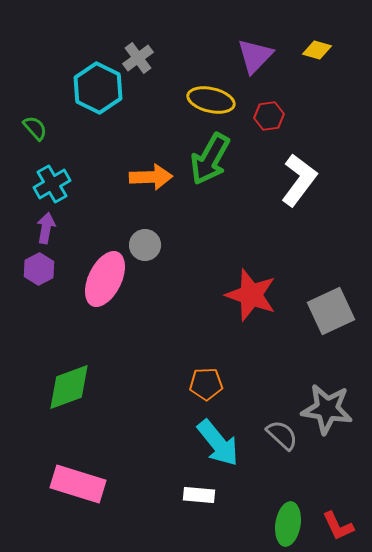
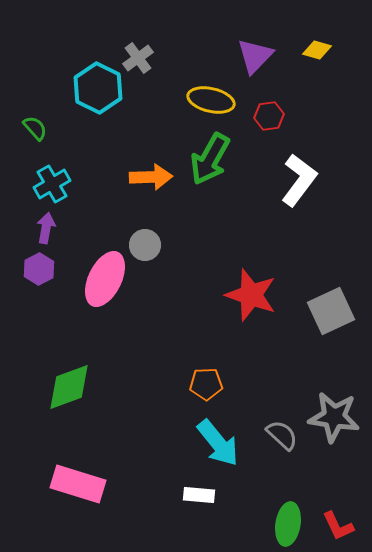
gray star: moved 7 px right, 8 px down
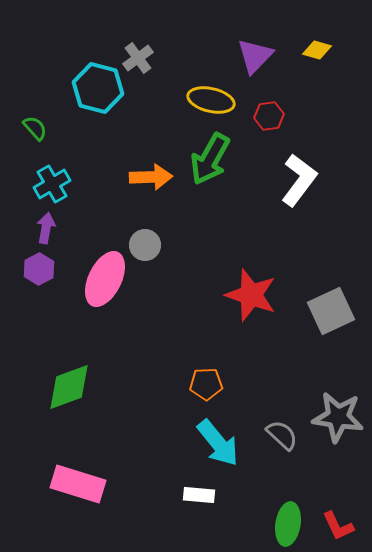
cyan hexagon: rotated 12 degrees counterclockwise
gray star: moved 4 px right
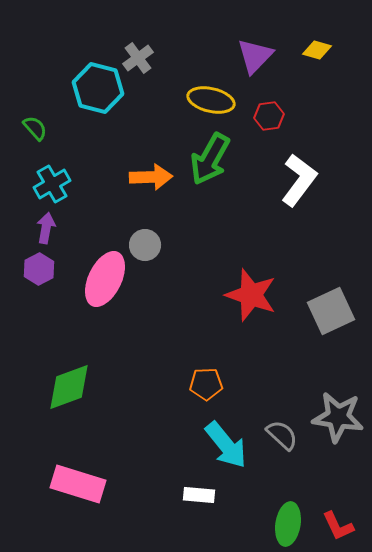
cyan arrow: moved 8 px right, 2 px down
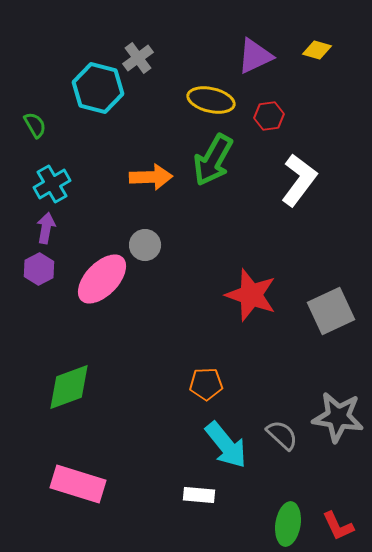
purple triangle: rotated 21 degrees clockwise
green semicircle: moved 3 px up; rotated 12 degrees clockwise
green arrow: moved 3 px right, 1 px down
pink ellipse: moved 3 px left; rotated 18 degrees clockwise
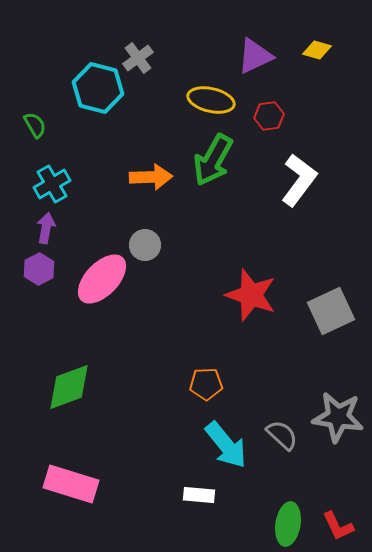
pink rectangle: moved 7 px left
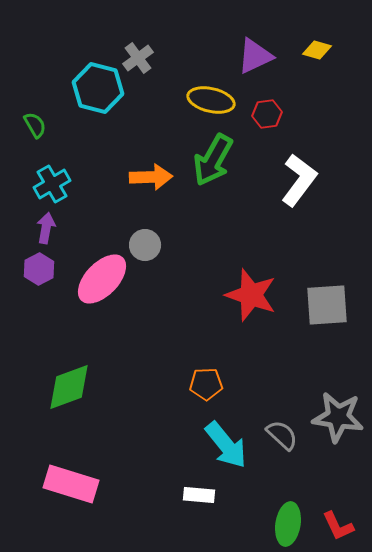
red hexagon: moved 2 px left, 2 px up
gray square: moved 4 px left, 6 px up; rotated 21 degrees clockwise
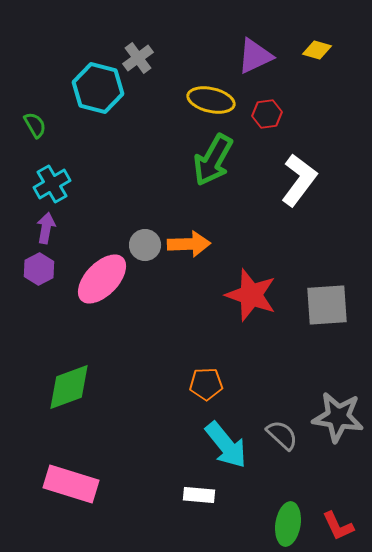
orange arrow: moved 38 px right, 67 px down
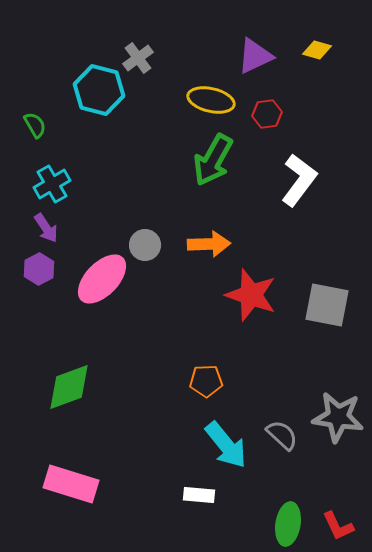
cyan hexagon: moved 1 px right, 2 px down
purple arrow: rotated 136 degrees clockwise
orange arrow: moved 20 px right
gray square: rotated 15 degrees clockwise
orange pentagon: moved 3 px up
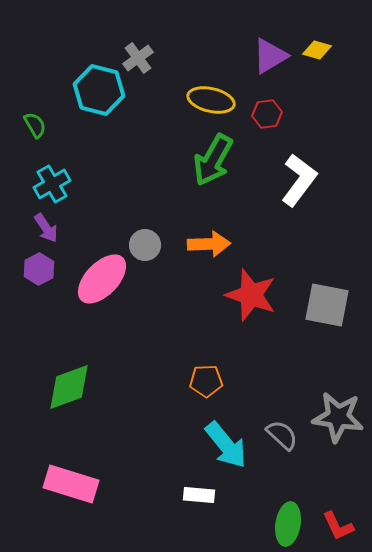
purple triangle: moved 15 px right; rotated 6 degrees counterclockwise
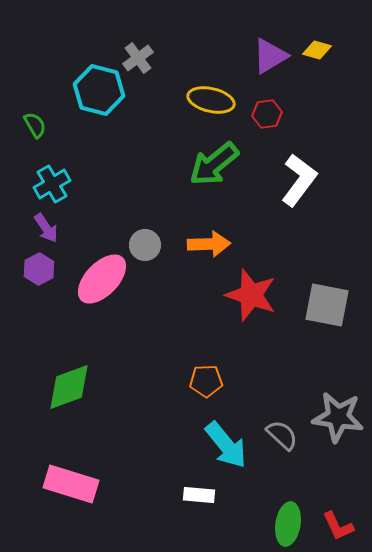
green arrow: moved 1 px right, 4 px down; rotated 22 degrees clockwise
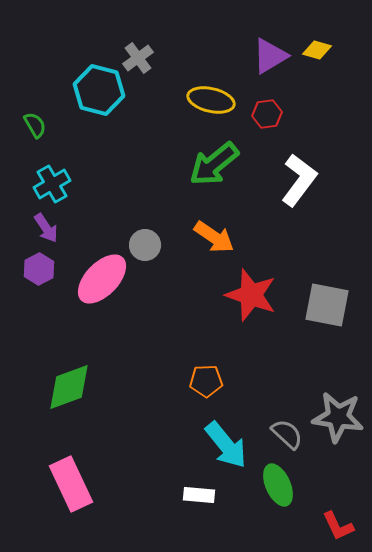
orange arrow: moved 5 px right, 7 px up; rotated 36 degrees clockwise
gray semicircle: moved 5 px right, 1 px up
pink rectangle: rotated 48 degrees clockwise
green ellipse: moved 10 px left, 39 px up; rotated 33 degrees counterclockwise
